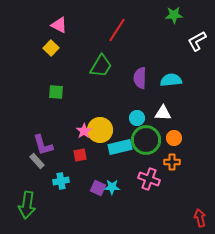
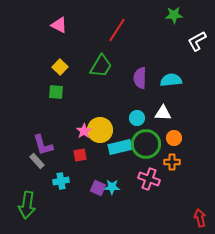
yellow square: moved 9 px right, 19 px down
green circle: moved 4 px down
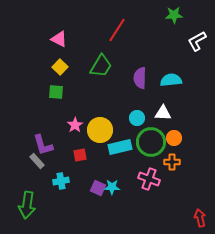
pink triangle: moved 14 px down
pink star: moved 9 px left, 6 px up
green circle: moved 5 px right, 2 px up
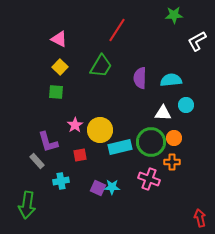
cyan circle: moved 49 px right, 13 px up
purple L-shape: moved 5 px right, 3 px up
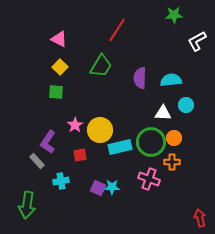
purple L-shape: rotated 50 degrees clockwise
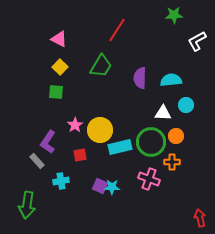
orange circle: moved 2 px right, 2 px up
purple square: moved 2 px right, 2 px up
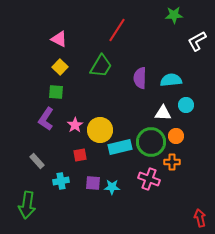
purple L-shape: moved 2 px left, 23 px up
purple square: moved 7 px left, 3 px up; rotated 21 degrees counterclockwise
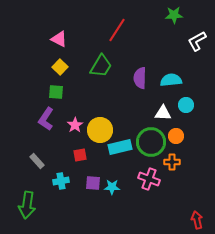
red arrow: moved 3 px left, 2 px down
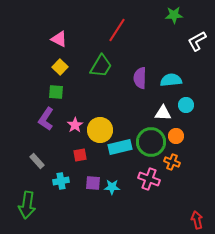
orange cross: rotated 21 degrees clockwise
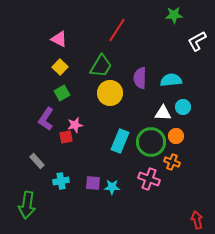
green square: moved 6 px right, 1 px down; rotated 35 degrees counterclockwise
cyan circle: moved 3 px left, 2 px down
pink star: rotated 21 degrees clockwise
yellow circle: moved 10 px right, 37 px up
cyan rectangle: moved 6 px up; rotated 55 degrees counterclockwise
red square: moved 14 px left, 18 px up
